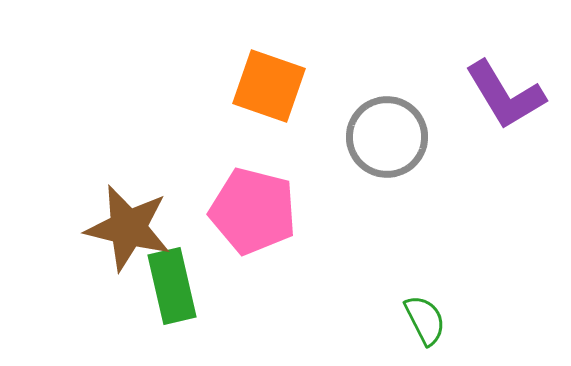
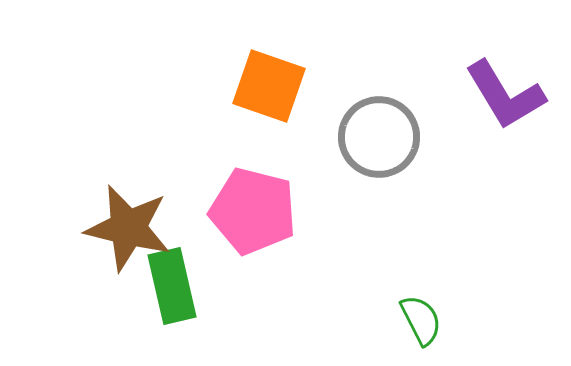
gray circle: moved 8 px left
green semicircle: moved 4 px left
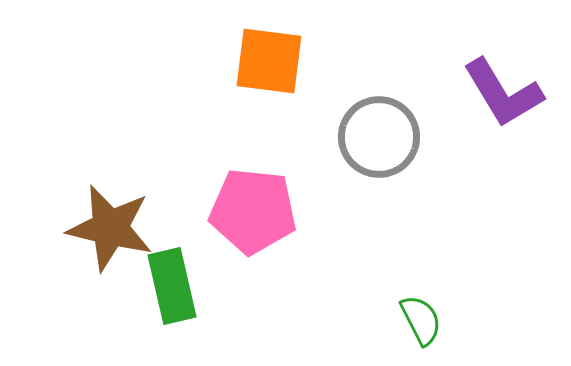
orange square: moved 25 px up; rotated 12 degrees counterclockwise
purple L-shape: moved 2 px left, 2 px up
pink pentagon: rotated 8 degrees counterclockwise
brown star: moved 18 px left
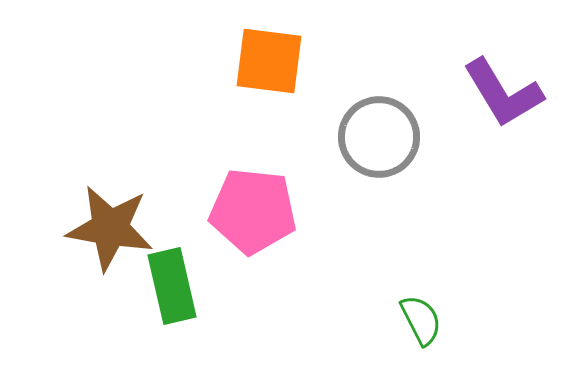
brown star: rotated 4 degrees counterclockwise
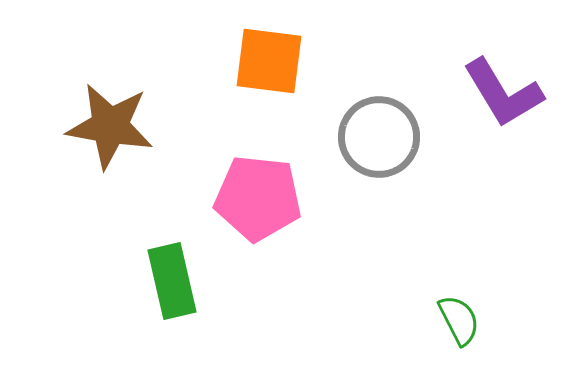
pink pentagon: moved 5 px right, 13 px up
brown star: moved 102 px up
green rectangle: moved 5 px up
green semicircle: moved 38 px right
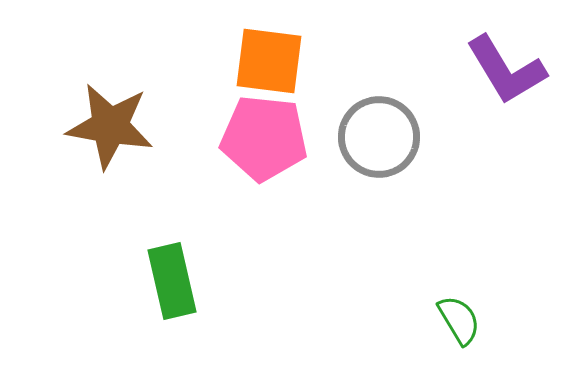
purple L-shape: moved 3 px right, 23 px up
pink pentagon: moved 6 px right, 60 px up
green semicircle: rotated 4 degrees counterclockwise
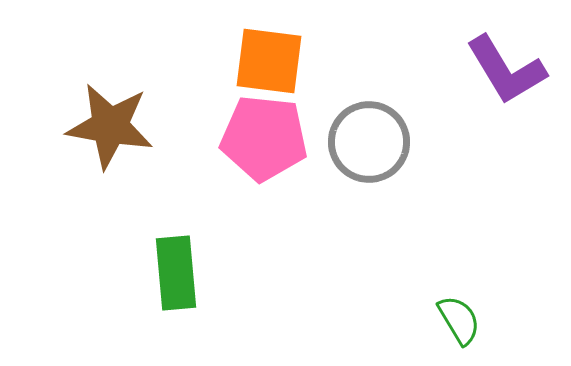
gray circle: moved 10 px left, 5 px down
green rectangle: moved 4 px right, 8 px up; rotated 8 degrees clockwise
